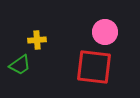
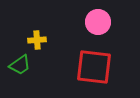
pink circle: moved 7 px left, 10 px up
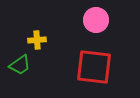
pink circle: moved 2 px left, 2 px up
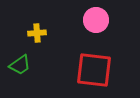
yellow cross: moved 7 px up
red square: moved 3 px down
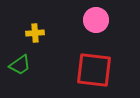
yellow cross: moved 2 px left
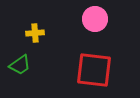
pink circle: moved 1 px left, 1 px up
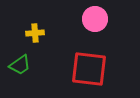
red square: moved 5 px left, 1 px up
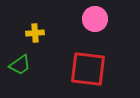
red square: moved 1 px left
